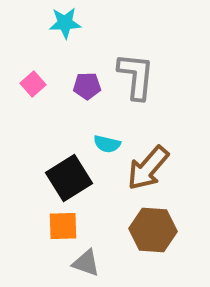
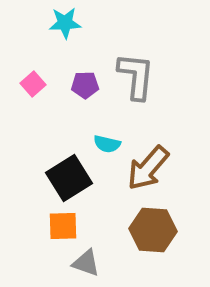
purple pentagon: moved 2 px left, 1 px up
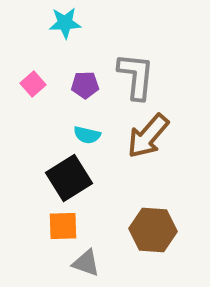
cyan semicircle: moved 20 px left, 9 px up
brown arrow: moved 32 px up
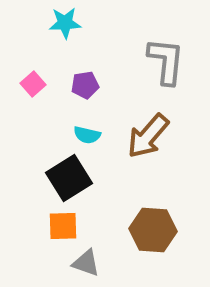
gray L-shape: moved 30 px right, 15 px up
purple pentagon: rotated 8 degrees counterclockwise
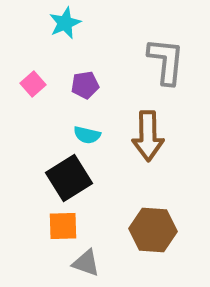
cyan star: rotated 20 degrees counterclockwise
brown arrow: rotated 42 degrees counterclockwise
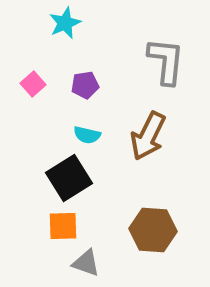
brown arrow: rotated 27 degrees clockwise
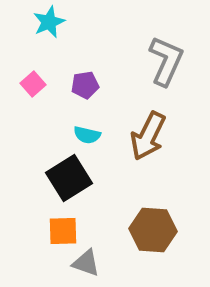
cyan star: moved 16 px left, 1 px up
gray L-shape: rotated 18 degrees clockwise
orange square: moved 5 px down
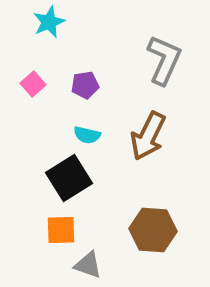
gray L-shape: moved 2 px left, 1 px up
orange square: moved 2 px left, 1 px up
gray triangle: moved 2 px right, 2 px down
